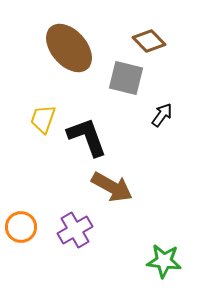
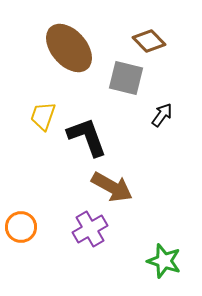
yellow trapezoid: moved 3 px up
purple cross: moved 15 px right, 1 px up
green star: rotated 12 degrees clockwise
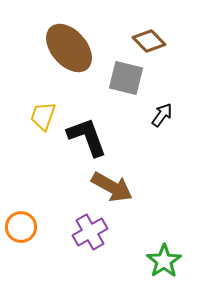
purple cross: moved 3 px down
green star: rotated 20 degrees clockwise
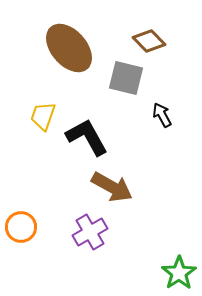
black arrow: rotated 65 degrees counterclockwise
black L-shape: rotated 9 degrees counterclockwise
green star: moved 15 px right, 12 px down
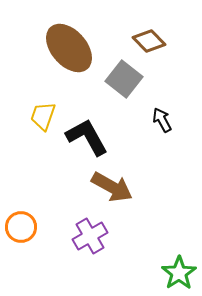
gray square: moved 2 px left, 1 px down; rotated 24 degrees clockwise
black arrow: moved 5 px down
purple cross: moved 4 px down
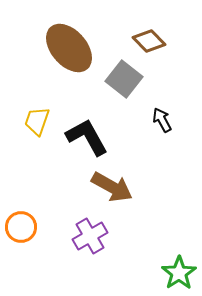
yellow trapezoid: moved 6 px left, 5 px down
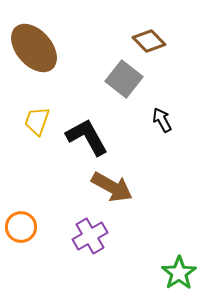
brown ellipse: moved 35 px left
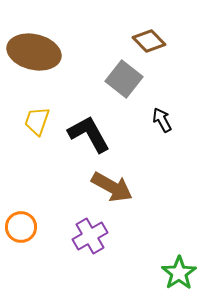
brown ellipse: moved 4 px down; rotated 36 degrees counterclockwise
black L-shape: moved 2 px right, 3 px up
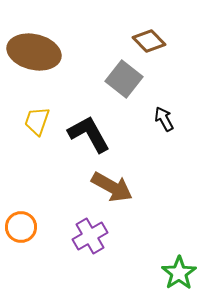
black arrow: moved 2 px right, 1 px up
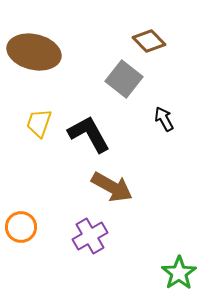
yellow trapezoid: moved 2 px right, 2 px down
